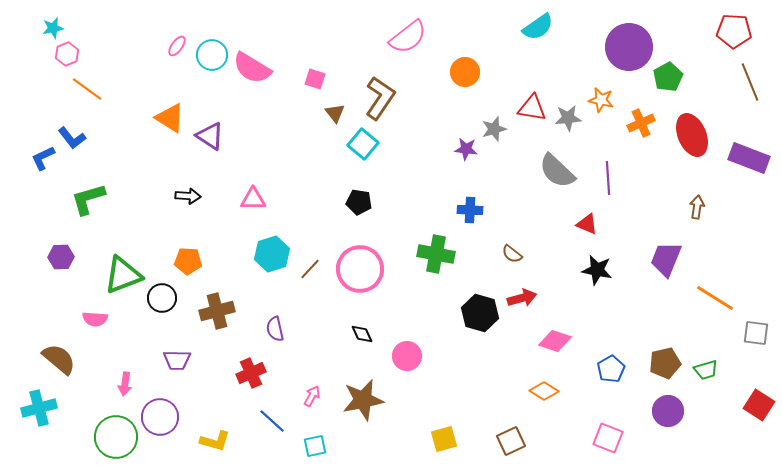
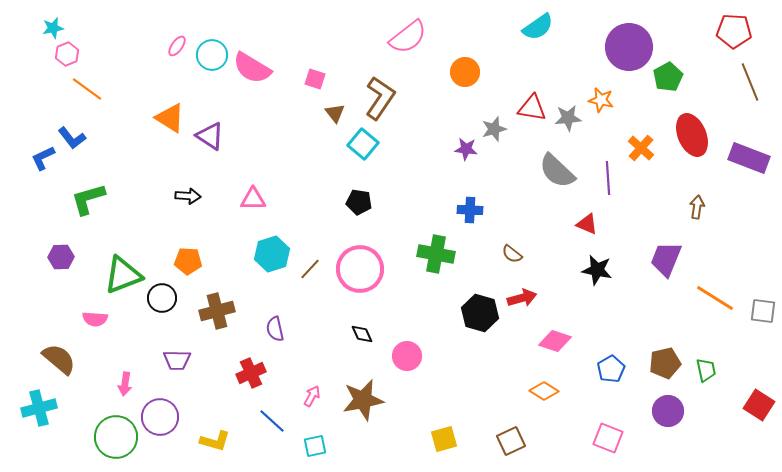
orange cross at (641, 123): moved 25 px down; rotated 24 degrees counterclockwise
gray square at (756, 333): moved 7 px right, 22 px up
green trapezoid at (706, 370): rotated 85 degrees counterclockwise
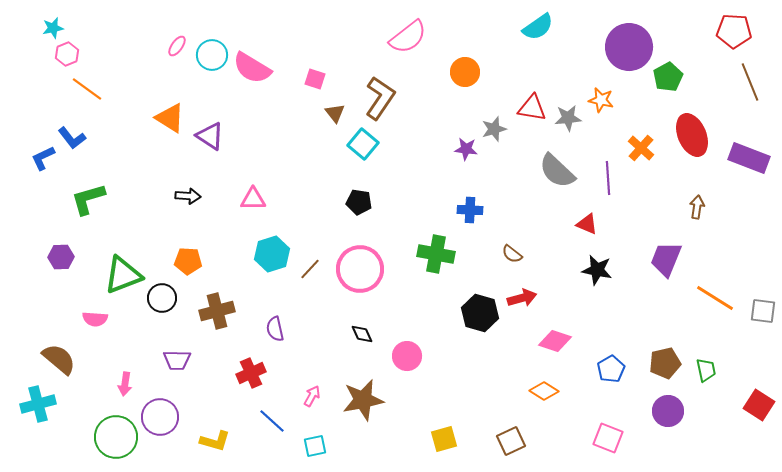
cyan cross at (39, 408): moved 1 px left, 4 px up
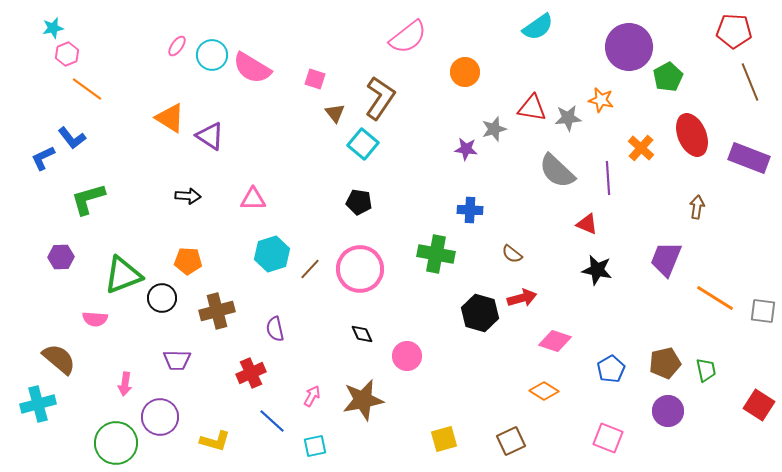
green circle at (116, 437): moved 6 px down
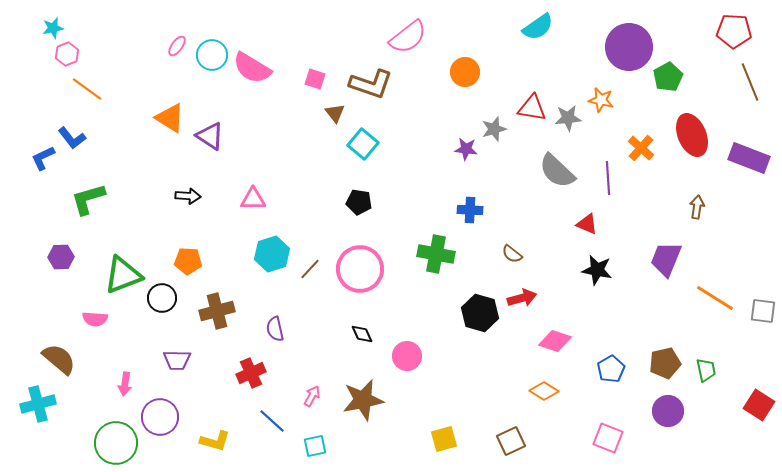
brown L-shape at (380, 98): moved 9 px left, 14 px up; rotated 75 degrees clockwise
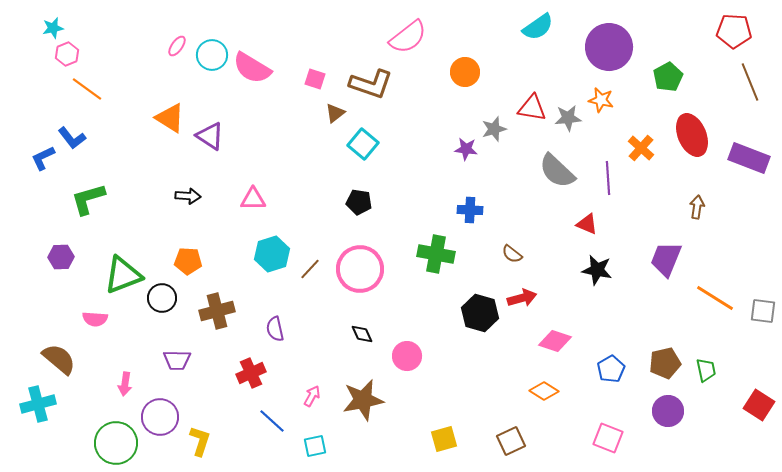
purple circle at (629, 47): moved 20 px left
brown triangle at (335, 113): rotated 30 degrees clockwise
yellow L-shape at (215, 441): moved 15 px left; rotated 88 degrees counterclockwise
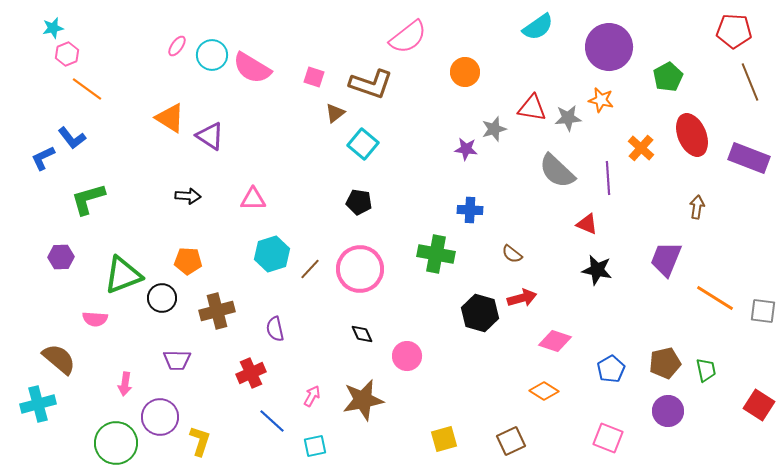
pink square at (315, 79): moved 1 px left, 2 px up
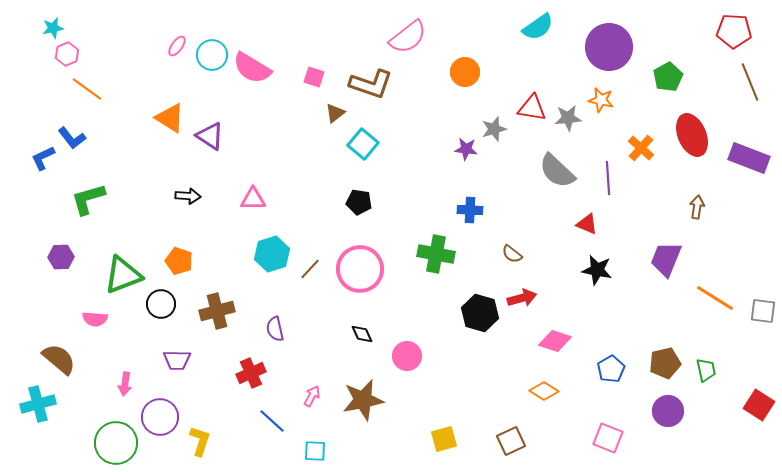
orange pentagon at (188, 261): moved 9 px left; rotated 16 degrees clockwise
black circle at (162, 298): moved 1 px left, 6 px down
cyan square at (315, 446): moved 5 px down; rotated 15 degrees clockwise
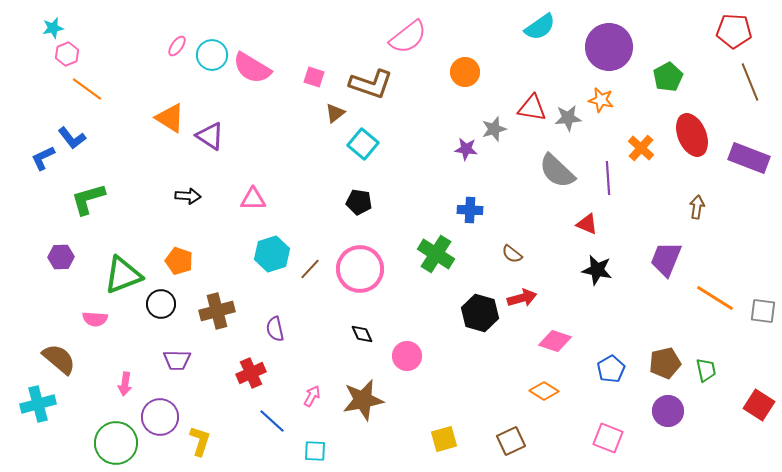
cyan semicircle at (538, 27): moved 2 px right
green cross at (436, 254): rotated 21 degrees clockwise
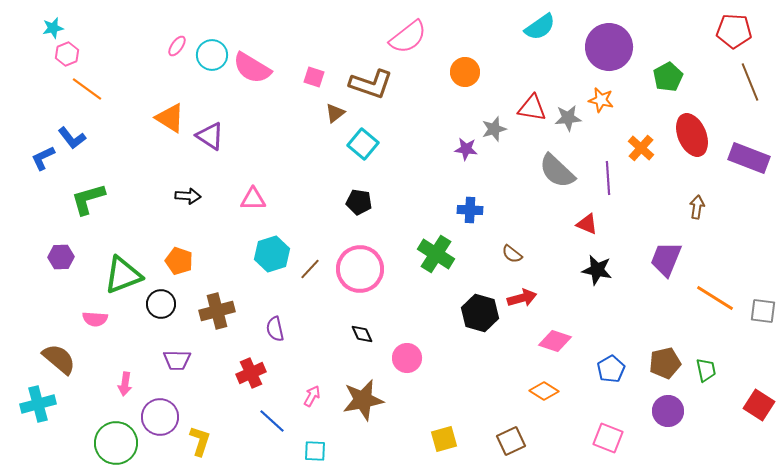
pink circle at (407, 356): moved 2 px down
